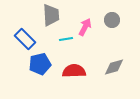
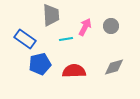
gray circle: moved 1 px left, 6 px down
blue rectangle: rotated 10 degrees counterclockwise
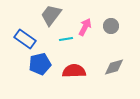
gray trapezoid: rotated 140 degrees counterclockwise
